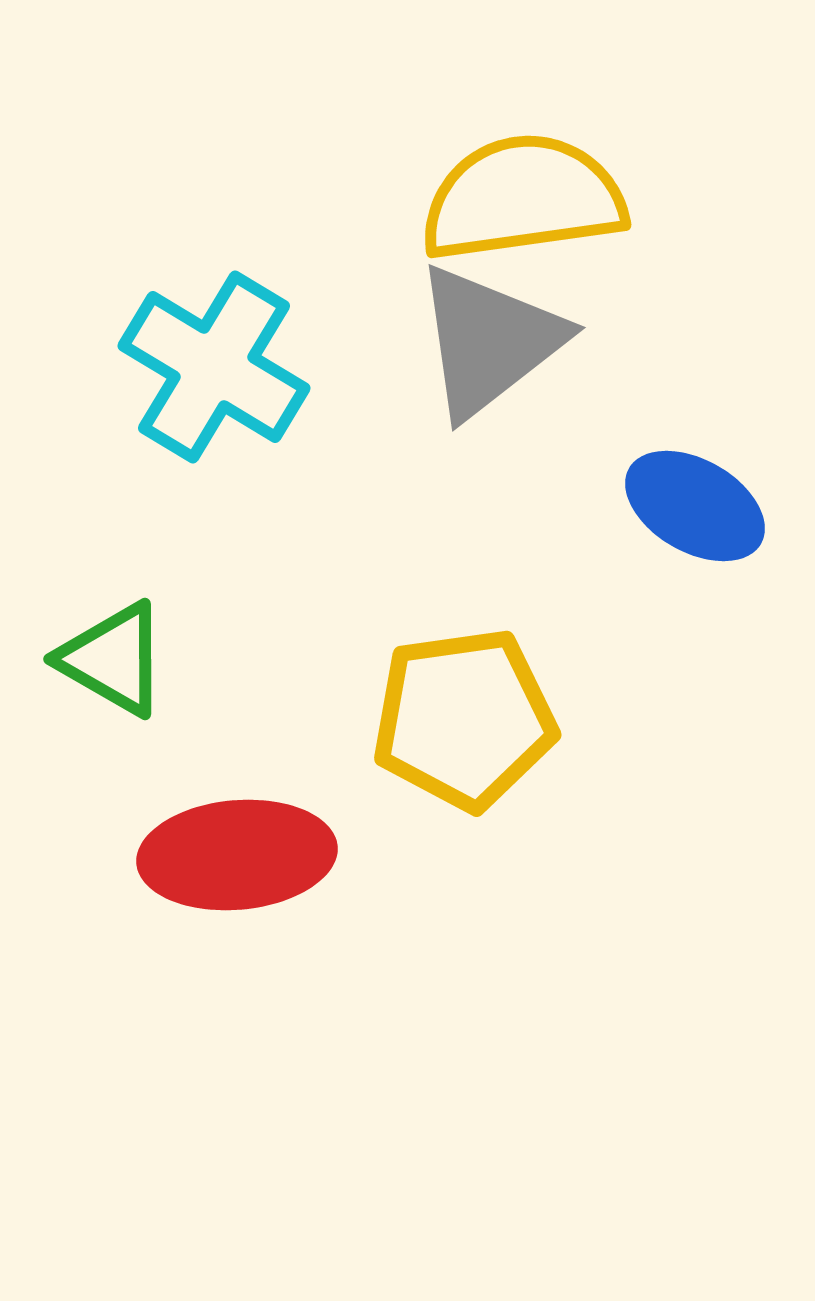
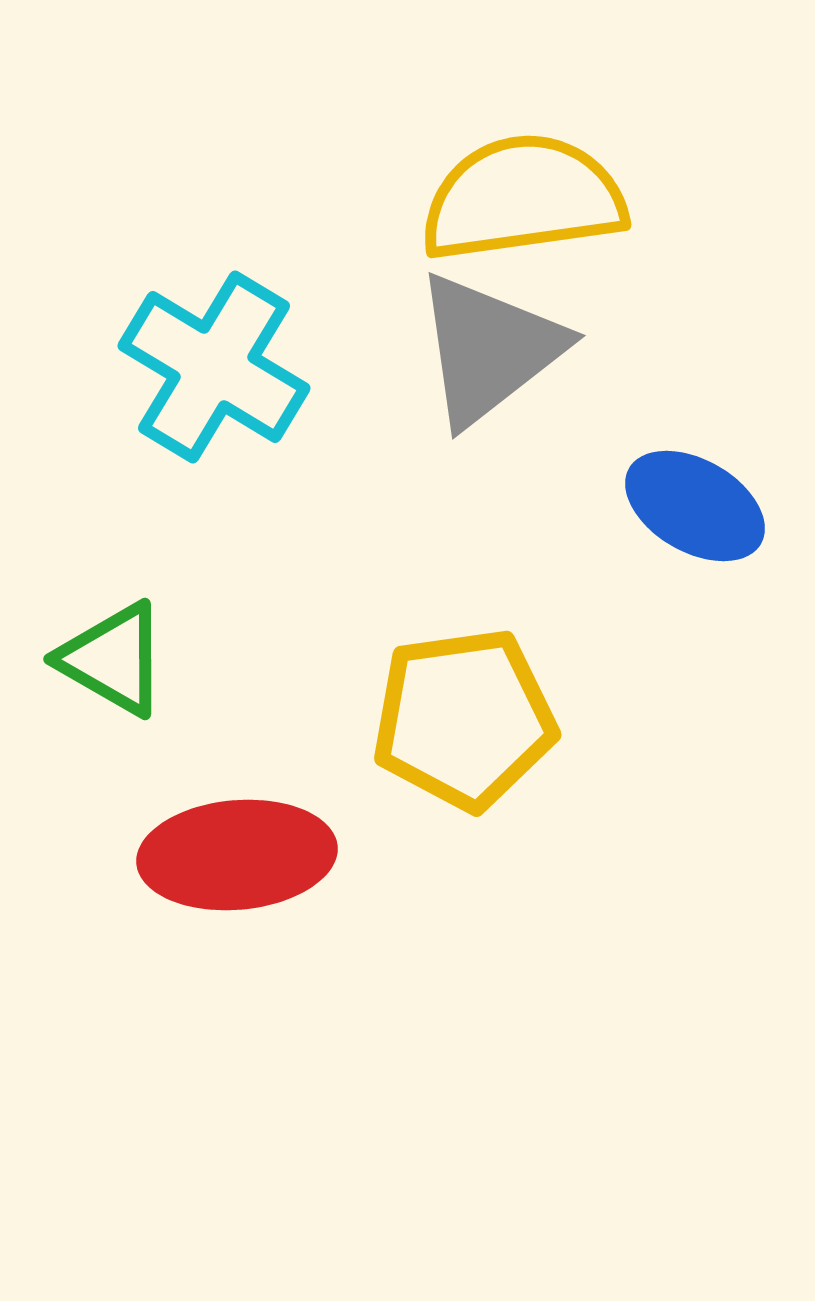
gray triangle: moved 8 px down
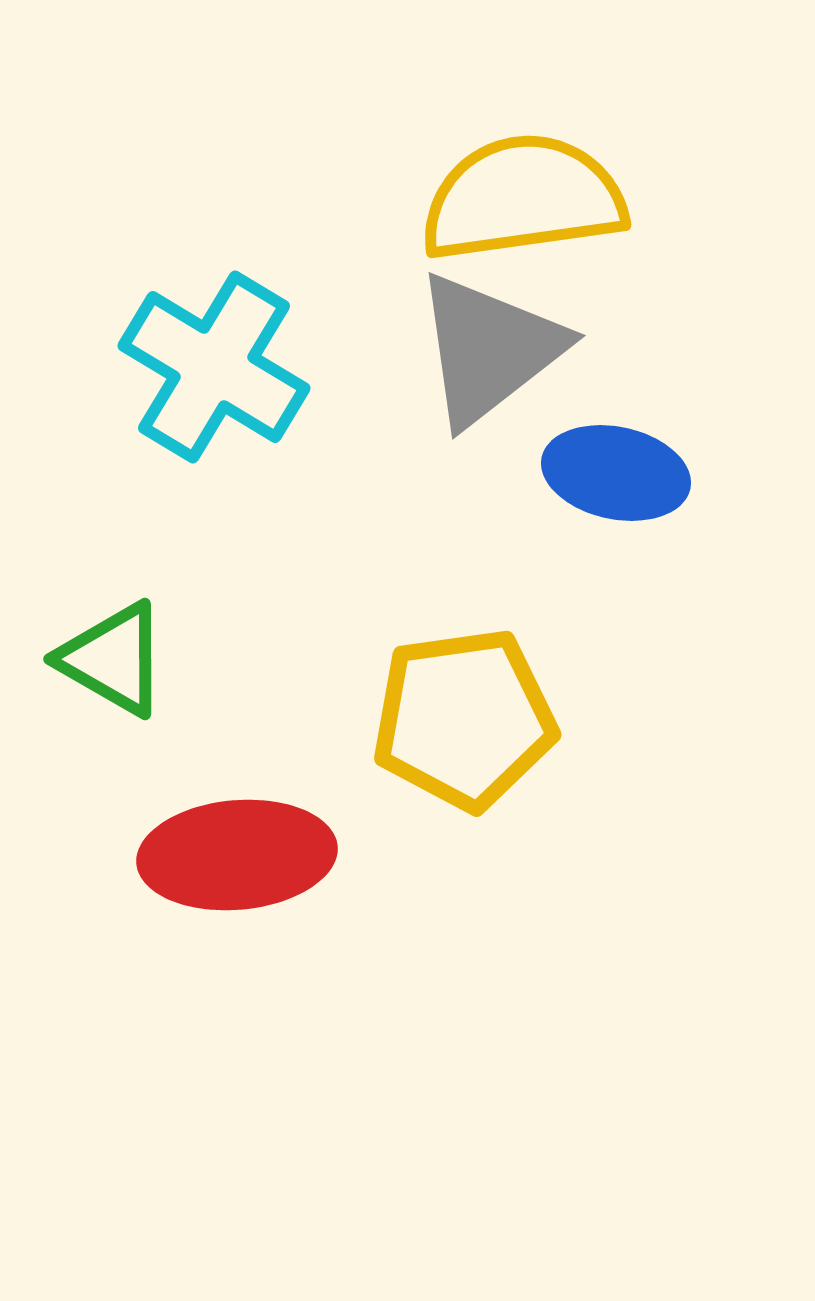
blue ellipse: moved 79 px left, 33 px up; rotated 18 degrees counterclockwise
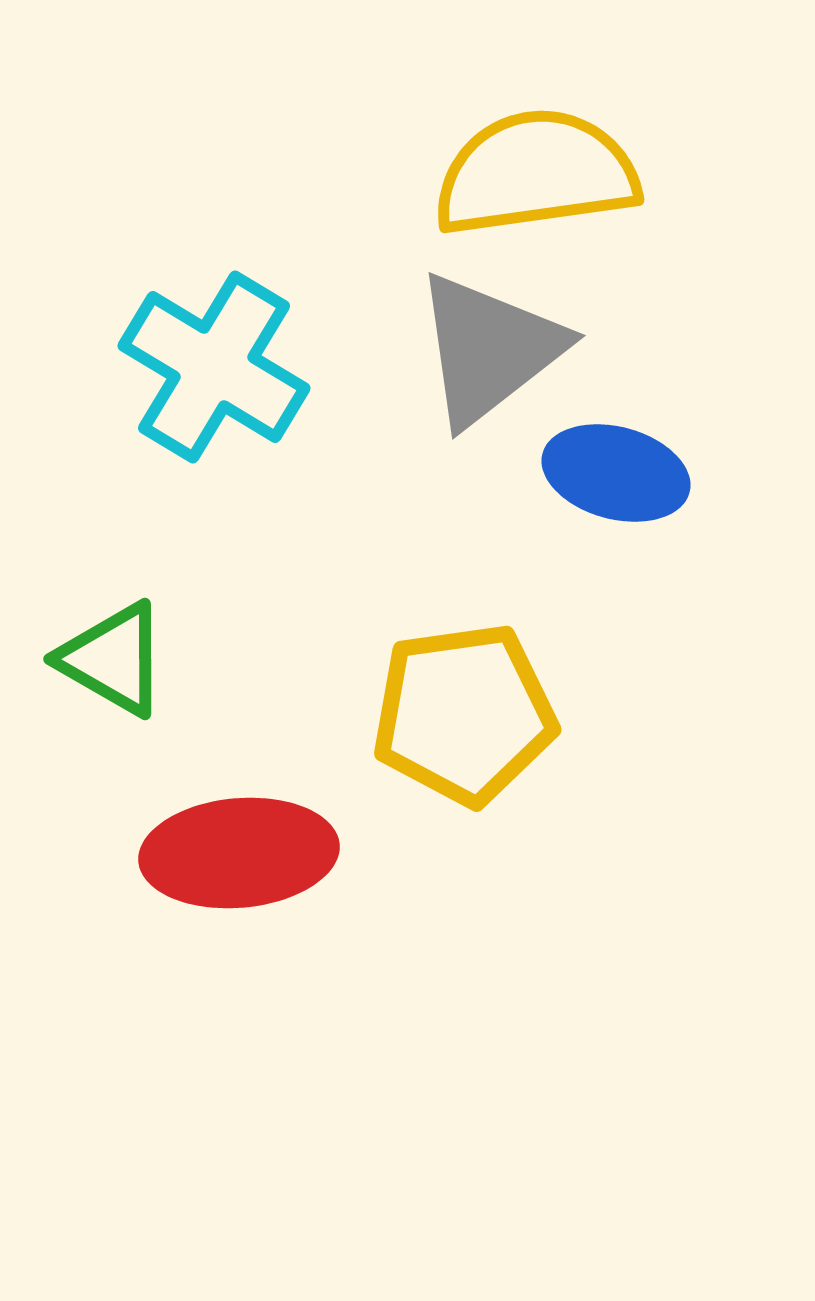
yellow semicircle: moved 13 px right, 25 px up
blue ellipse: rotated 3 degrees clockwise
yellow pentagon: moved 5 px up
red ellipse: moved 2 px right, 2 px up
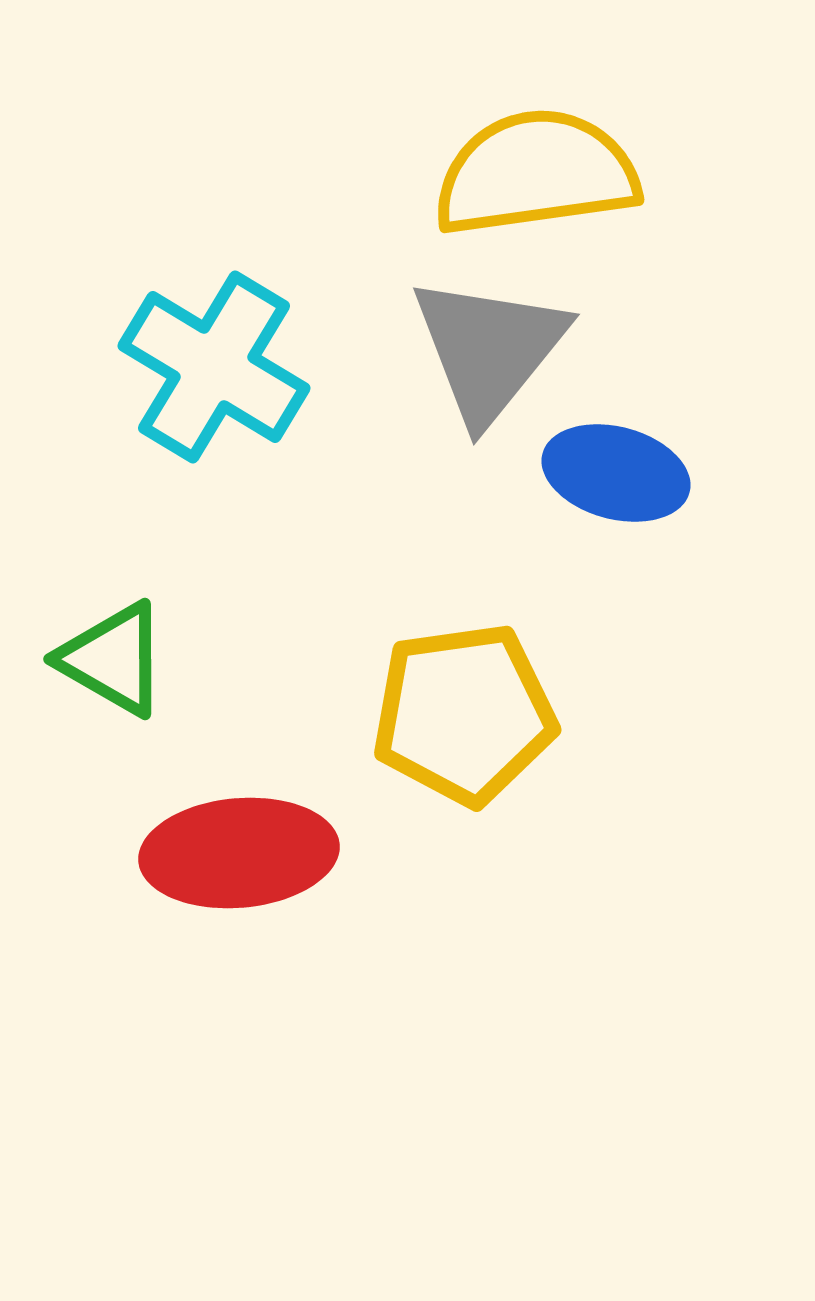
gray triangle: rotated 13 degrees counterclockwise
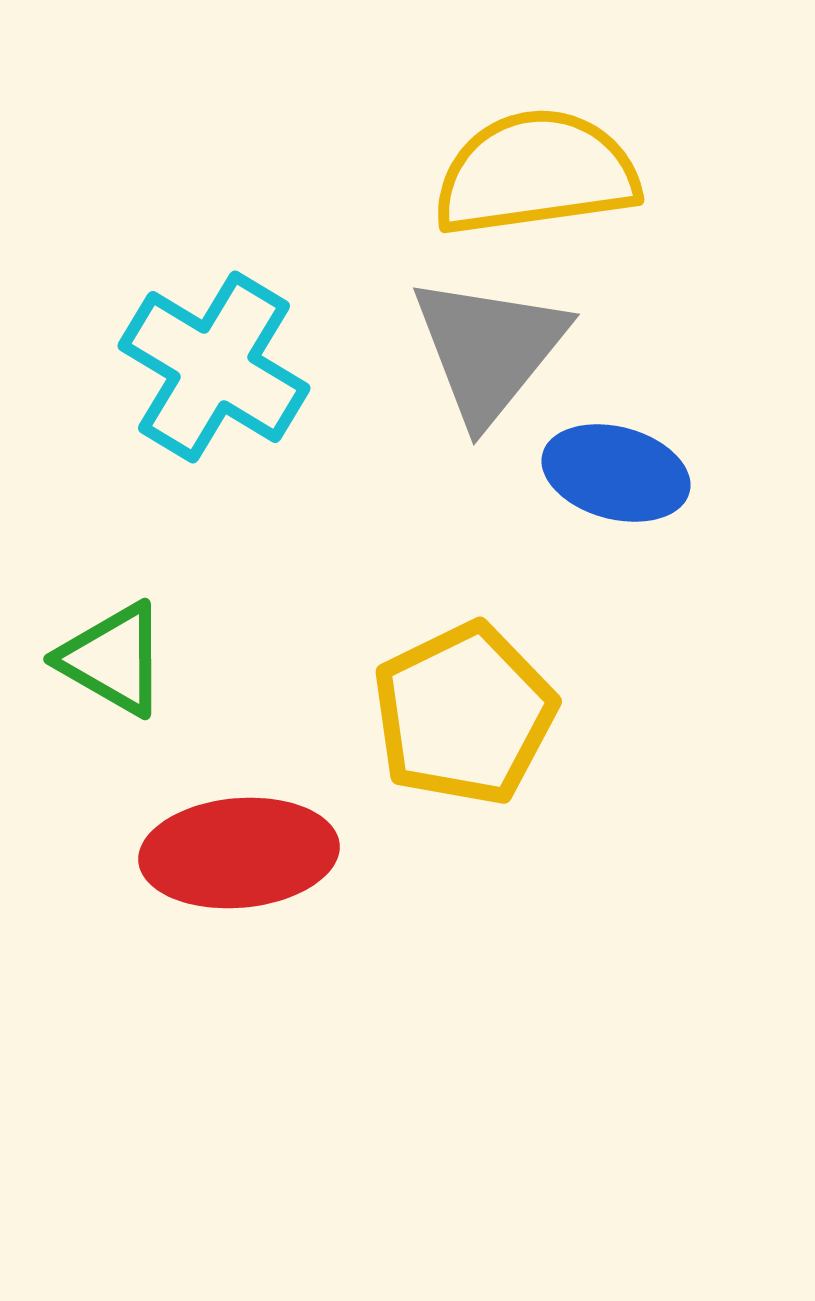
yellow pentagon: rotated 18 degrees counterclockwise
